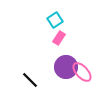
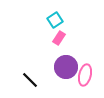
pink ellipse: moved 3 px right, 3 px down; rotated 55 degrees clockwise
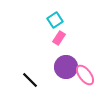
pink ellipse: rotated 50 degrees counterclockwise
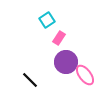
cyan square: moved 8 px left
purple circle: moved 5 px up
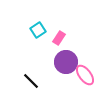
cyan square: moved 9 px left, 10 px down
black line: moved 1 px right, 1 px down
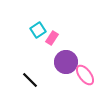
pink rectangle: moved 7 px left
black line: moved 1 px left, 1 px up
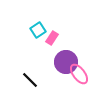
pink ellipse: moved 6 px left, 1 px up
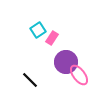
pink ellipse: moved 1 px down
